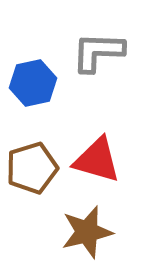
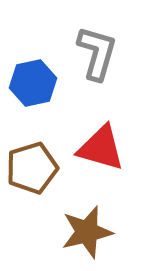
gray L-shape: moved 1 px left, 1 px down; rotated 104 degrees clockwise
red triangle: moved 4 px right, 12 px up
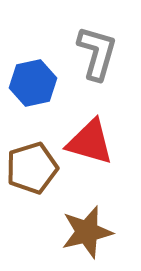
red triangle: moved 11 px left, 6 px up
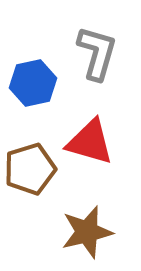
brown pentagon: moved 2 px left, 1 px down
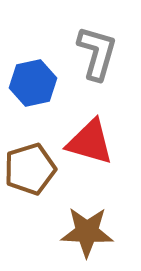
brown star: rotated 16 degrees clockwise
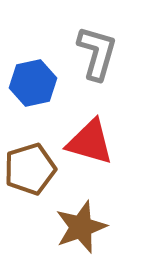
brown star: moved 6 px left, 5 px up; rotated 22 degrees counterclockwise
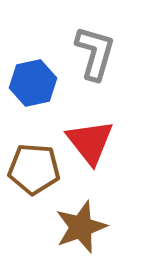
gray L-shape: moved 2 px left
red triangle: rotated 36 degrees clockwise
brown pentagon: moved 4 px right; rotated 21 degrees clockwise
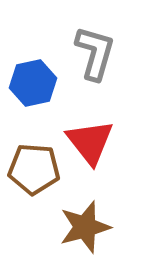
brown star: moved 4 px right; rotated 4 degrees clockwise
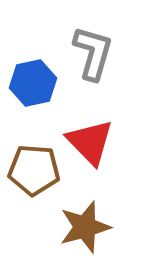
gray L-shape: moved 2 px left
red triangle: rotated 6 degrees counterclockwise
brown pentagon: moved 1 px down
